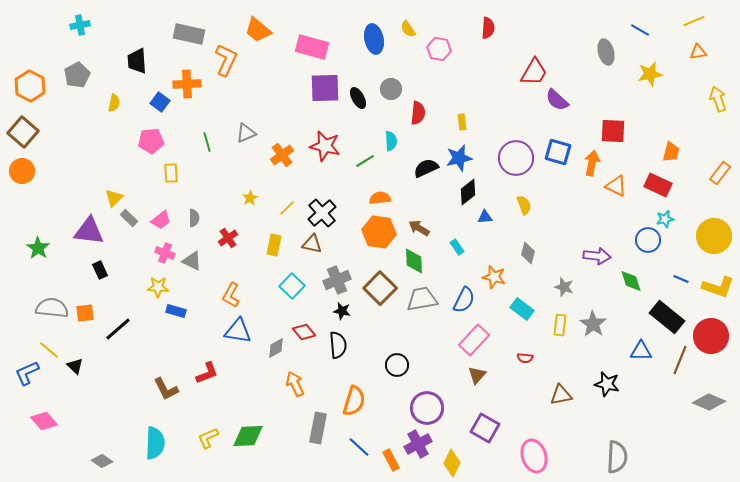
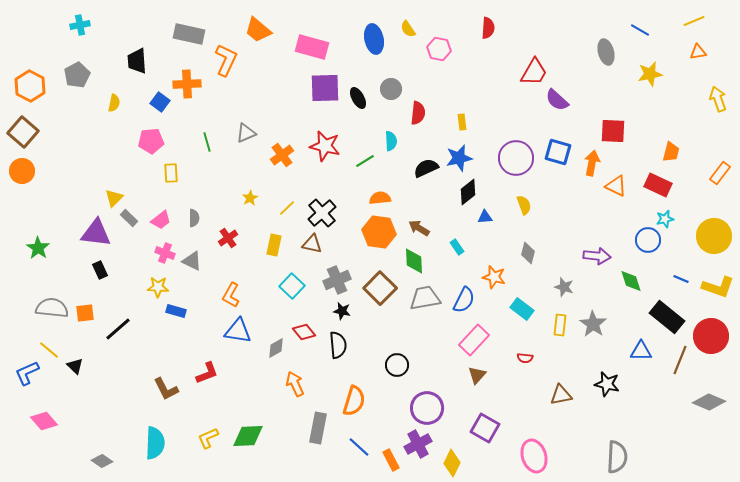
purple triangle at (89, 231): moved 7 px right, 2 px down
gray trapezoid at (422, 299): moved 3 px right, 1 px up
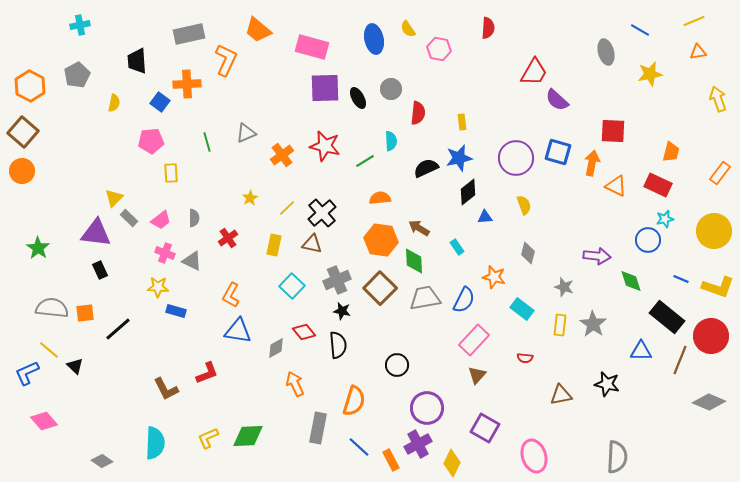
gray rectangle at (189, 34): rotated 24 degrees counterclockwise
orange hexagon at (379, 232): moved 2 px right, 8 px down
yellow circle at (714, 236): moved 5 px up
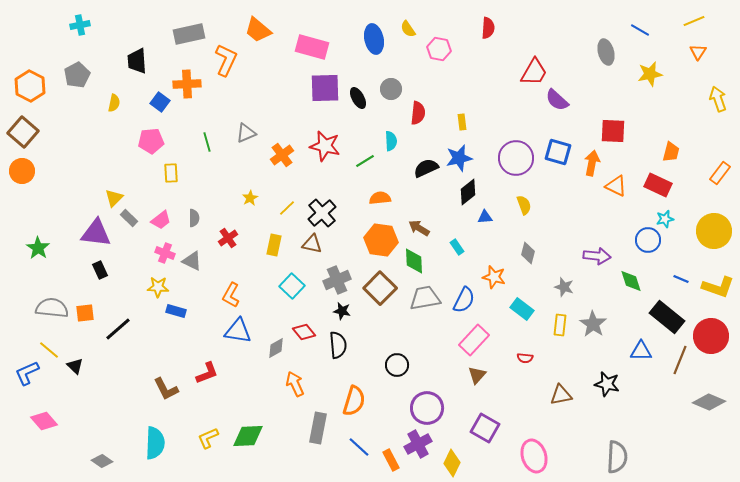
orange triangle at (698, 52): rotated 48 degrees counterclockwise
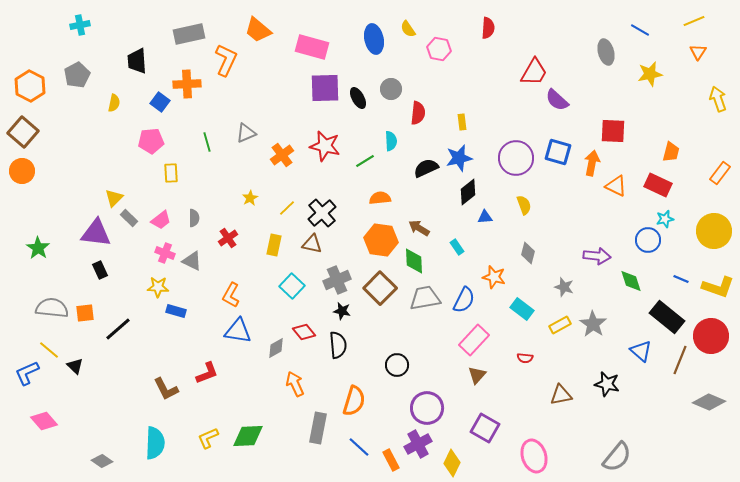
yellow rectangle at (560, 325): rotated 55 degrees clockwise
blue triangle at (641, 351): rotated 40 degrees clockwise
gray semicircle at (617, 457): rotated 36 degrees clockwise
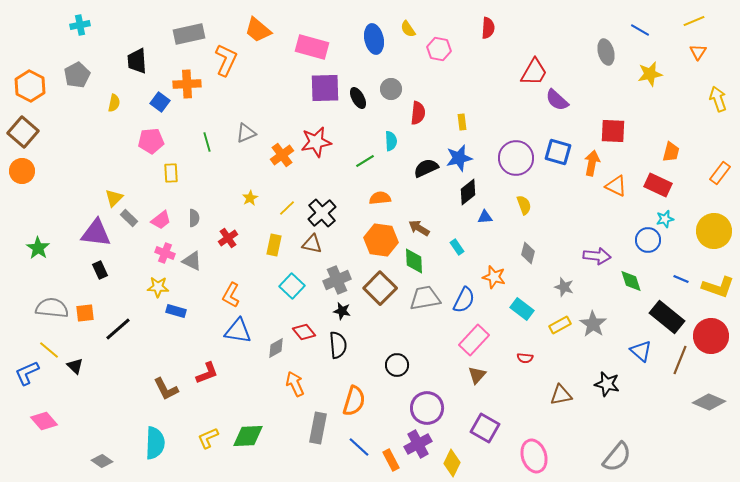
red star at (325, 146): moved 9 px left, 4 px up; rotated 24 degrees counterclockwise
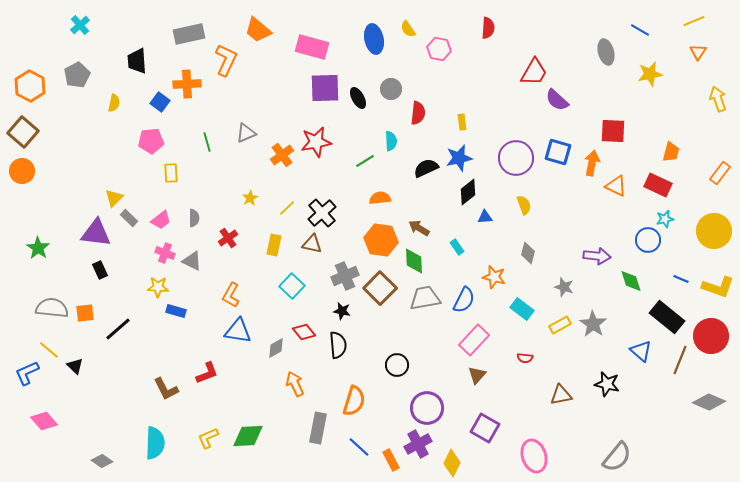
cyan cross at (80, 25): rotated 30 degrees counterclockwise
gray cross at (337, 280): moved 8 px right, 4 px up
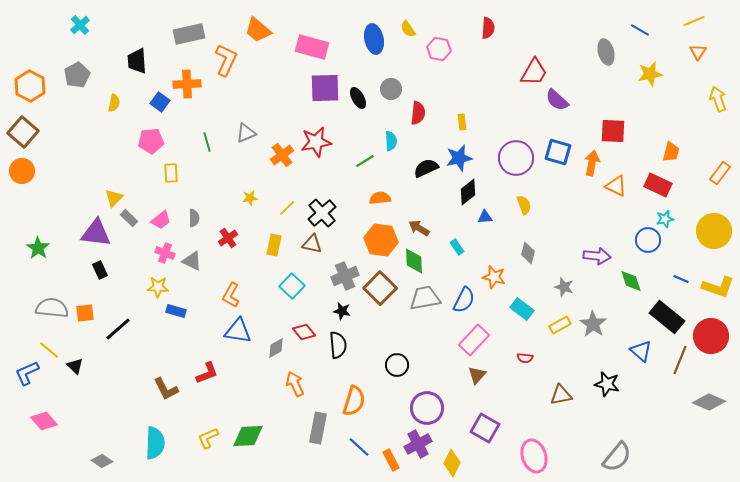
yellow star at (250, 198): rotated 21 degrees clockwise
